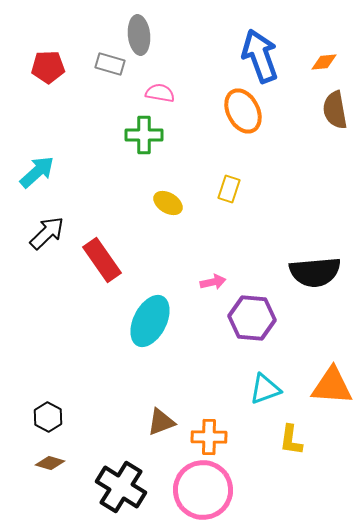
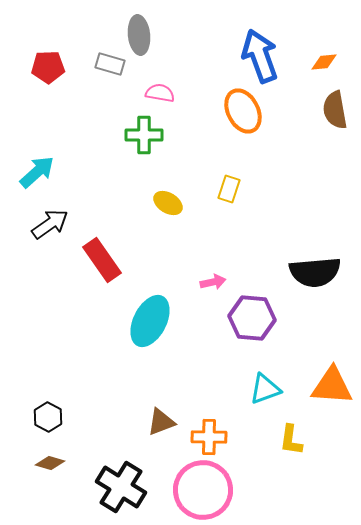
black arrow: moved 3 px right, 9 px up; rotated 9 degrees clockwise
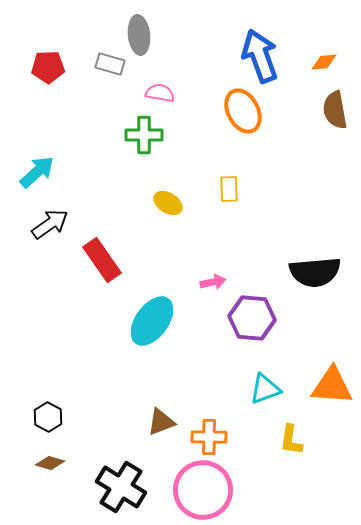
yellow rectangle: rotated 20 degrees counterclockwise
cyan ellipse: moved 2 px right; rotated 9 degrees clockwise
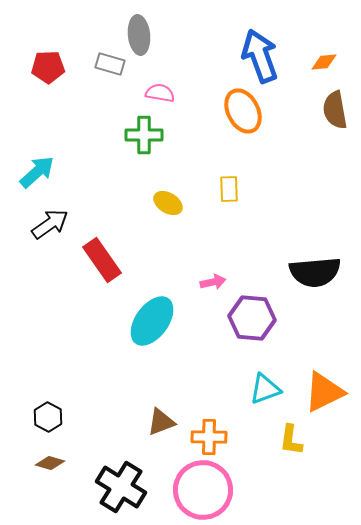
orange triangle: moved 8 px left, 6 px down; rotated 30 degrees counterclockwise
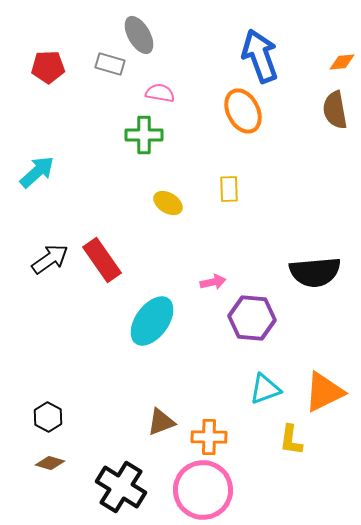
gray ellipse: rotated 24 degrees counterclockwise
orange diamond: moved 18 px right
black arrow: moved 35 px down
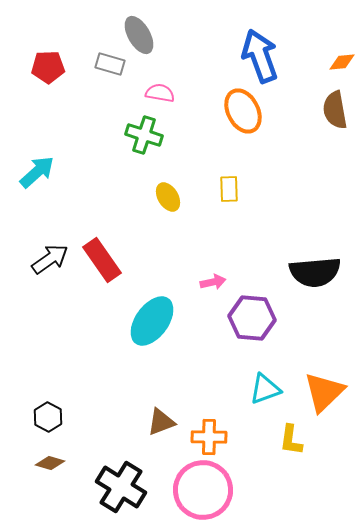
green cross: rotated 18 degrees clockwise
yellow ellipse: moved 6 px up; rotated 28 degrees clockwise
orange triangle: rotated 18 degrees counterclockwise
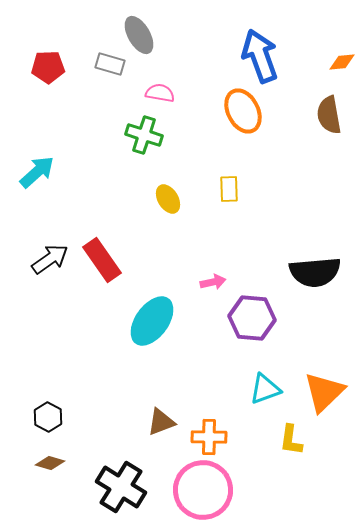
brown semicircle: moved 6 px left, 5 px down
yellow ellipse: moved 2 px down
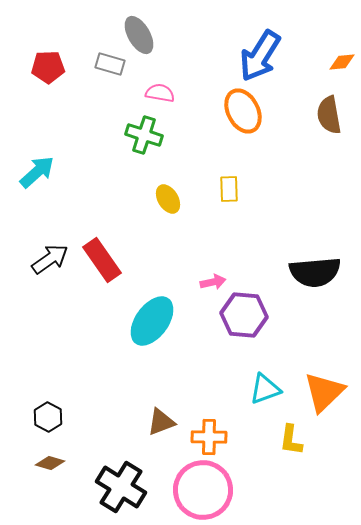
blue arrow: rotated 128 degrees counterclockwise
purple hexagon: moved 8 px left, 3 px up
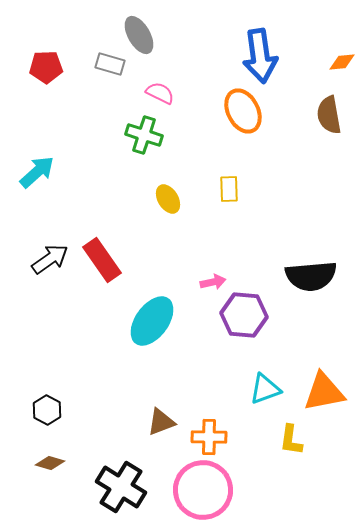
blue arrow: rotated 40 degrees counterclockwise
red pentagon: moved 2 px left
pink semicircle: rotated 16 degrees clockwise
black semicircle: moved 4 px left, 4 px down
orange triangle: rotated 33 degrees clockwise
black hexagon: moved 1 px left, 7 px up
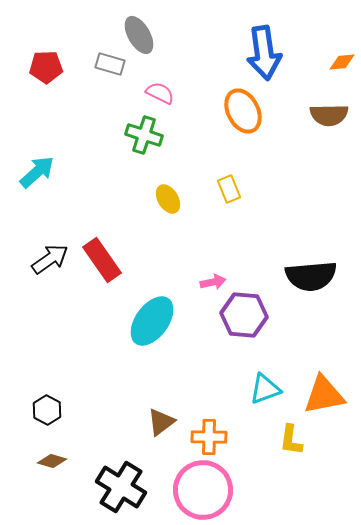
blue arrow: moved 4 px right, 3 px up
brown semicircle: rotated 81 degrees counterclockwise
yellow rectangle: rotated 20 degrees counterclockwise
orange triangle: moved 3 px down
brown triangle: rotated 16 degrees counterclockwise
brown diamond: moved 2 px right, 2 px up
